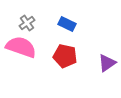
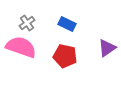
purple triangle: moved 15 px up
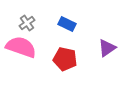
red pentagon: moved 3 px down
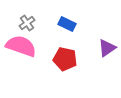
pink semicircle: moved 1 px up
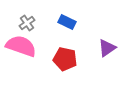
blue rectangle: moved 2 px up
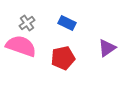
blue rectangle: moved 1 px down
red pentagon: moved 2 px left, 1 px up; rotated 25 degrees counterclockwise
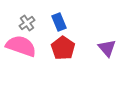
blue rectangle: moved 8 px left, 1 px up; rotated 42 degrees clockwise
purple triangle: rotated 36 degrees counterclockwise
red pentagon: moved 10 px up; rotated 25 degrees counterclockwise
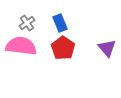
blue rectangle: moved 1 px right, 1 px down
pink semicircle: rotated 12 degrees counterclockwise
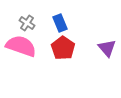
gray cross: rotated 21 degrees counterclockwise
pink semicircle: rotated 12 degrees clockwise
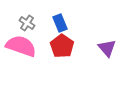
red pentagon: moved 1 px left, 2 px up
